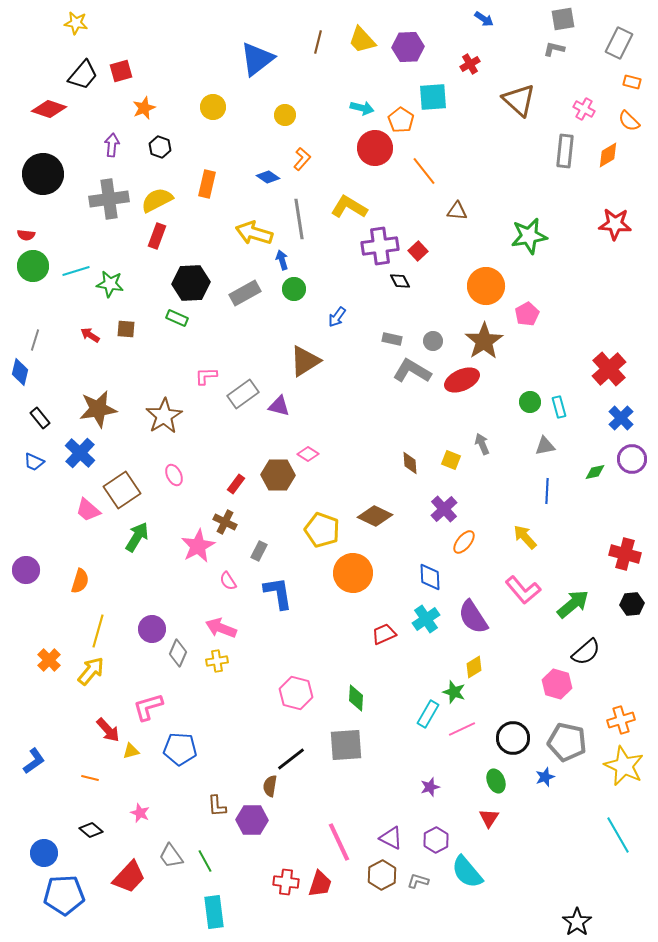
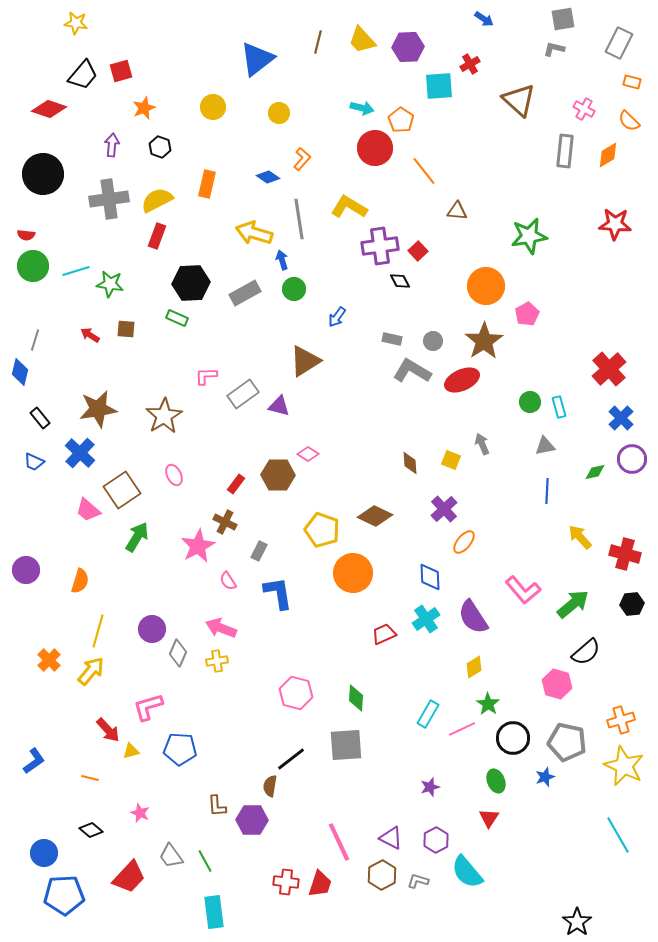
cyan square at (433, 97): moved 6 px right, 11 px up
yellow circle at (285, 115): moved 6 px left, 2 px up
yellow arrow at (525, 537): moved 55 px right
green star at (454, 692): moved 34 px right, 12 px down; rotated 15 degrees clockwise
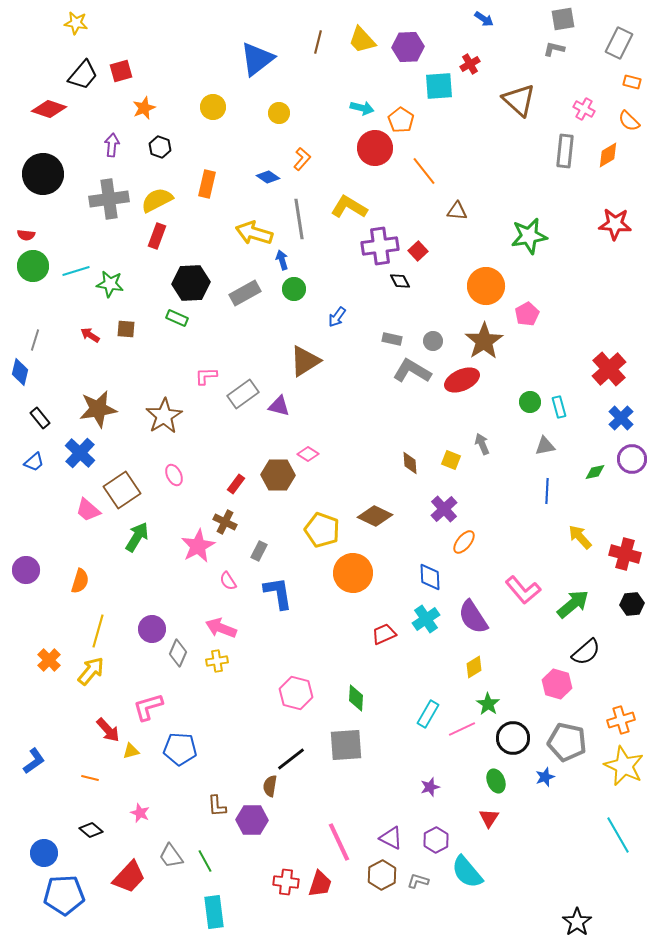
blue trapezoid at (34, 462): rotated 65 degrees counterclockwise
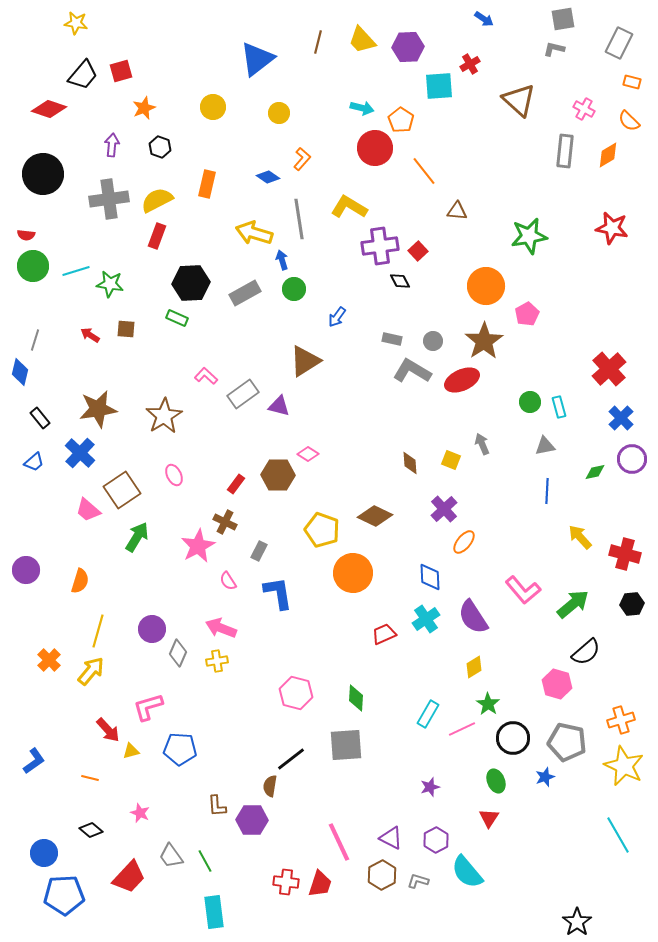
red star at (615, 224): moved 3 px left, 4 px down; rotated 8 degrees clockwise
pink L-shape at (206, 376): rotated 45 degrees clockwise
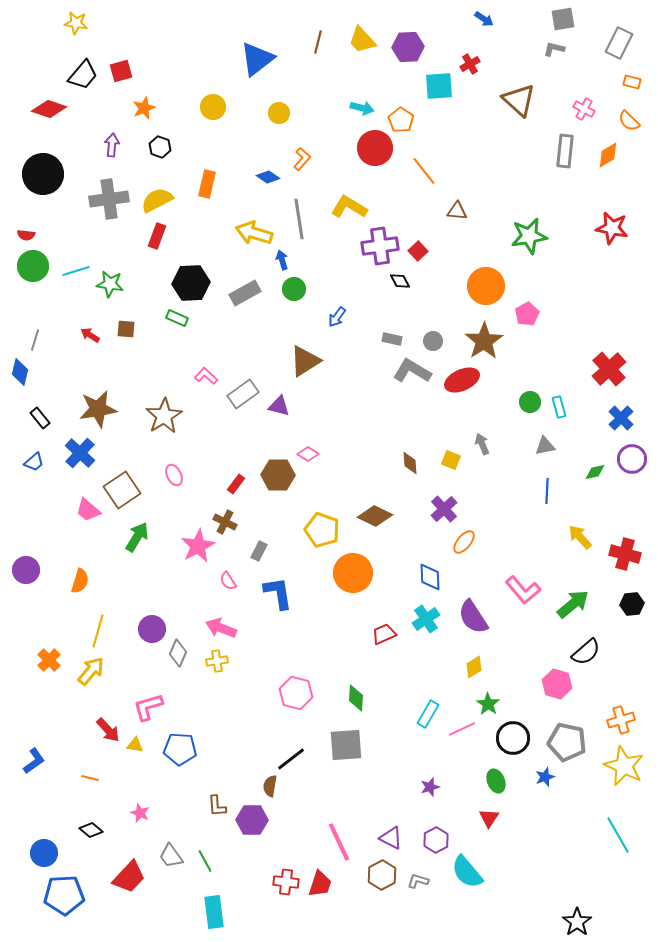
yellow triangle at (131, 751): moved 4 px right, 6 px up; rotated 24 degrees clockwise
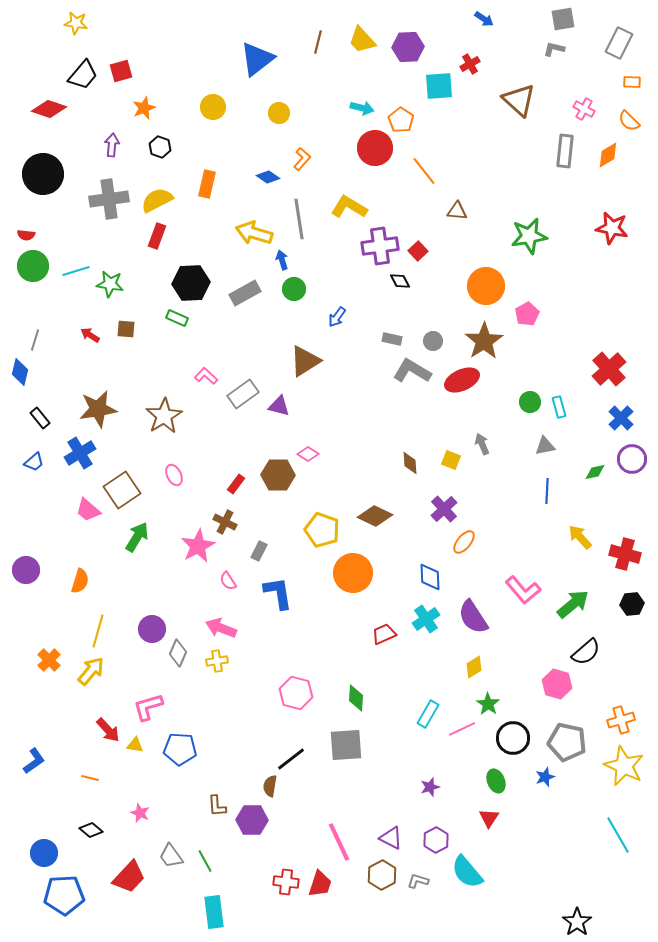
orange rectangle at (632, 82): rotated 12 degrees counterclockwise
blue cross at (80, 453): rotated 16 degrees clockwise
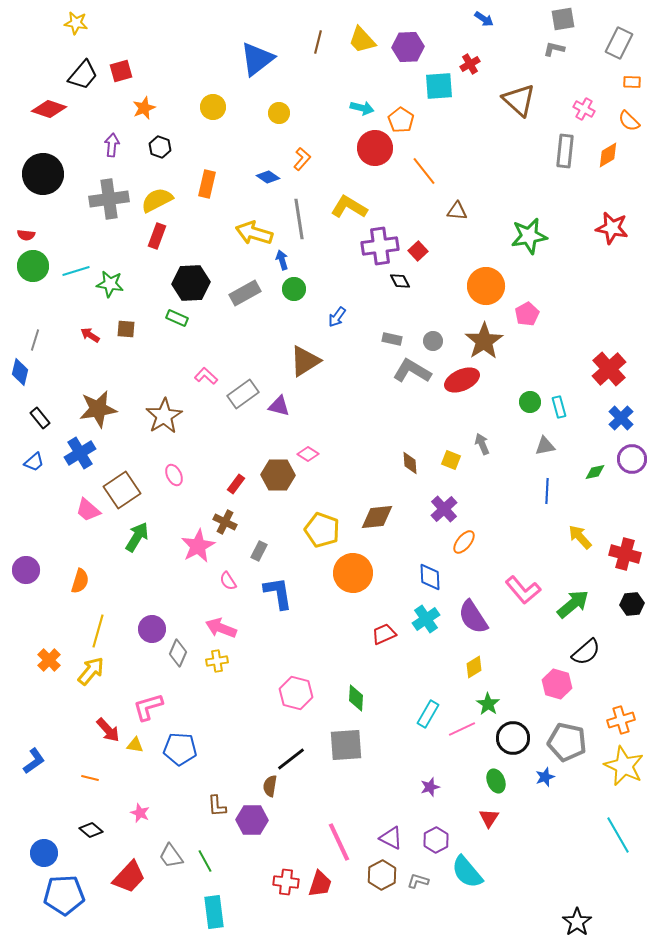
brown diamond at (375, 516): moved 2 px right, 1 px down; rotated 32 degrees counterclockwise
